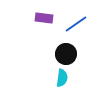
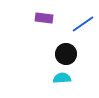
blue line: moved 7 px right
cyan semicircle: rotated 102 degrees counterclockwise
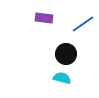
cyan semicircle: rotated 18 degrees clockwise
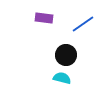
black circle: moved 1 px down
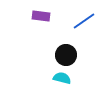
purple rectangle: moved 3 px left, 2 px up
blue line: moved 1 px right, 3 px up
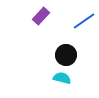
purple rectangle: rotated 54 degrees counterclockwise
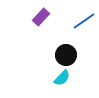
purple rectangle: moved 1 px down
cyan semicircle: rotated 120 degrees clockwise
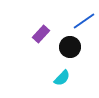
purple rectangle: moved 17 px down
black circle: moved 4 px right, 8 px up
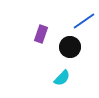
purple rectangle: rotated 24 degrees counterclockwise
